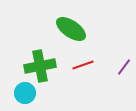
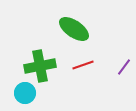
green ellipse: moved 3 px right
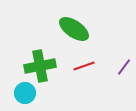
red line: moved 1 px right, 1 px down
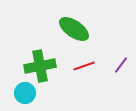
purple line: moved 3 px left, 2 px up
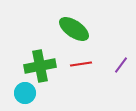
red line: moved 3 px left, 2 px up; rotated 10 degrees clockwise
